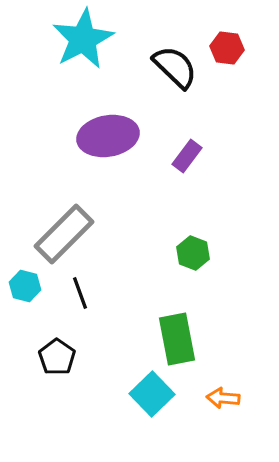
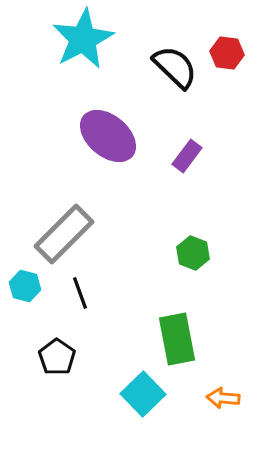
red hexagon: moved 5 px down
purple ellipse: rotated 50 degrees clockwise
cyan square: moved 9 px left
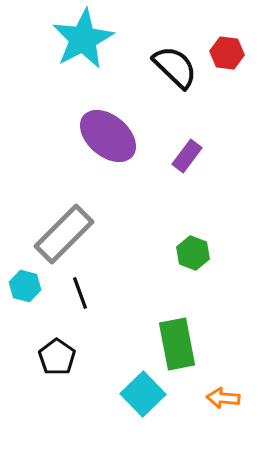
green rectangle: moved 5 px down
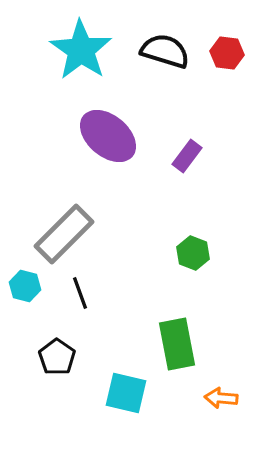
cyan star: moved 2 px left, 11 px down; rotated 10 degrees counterclockwise
black semicircle: moved 10 px left, 16 px up; rotated 27 degrees counterclockwise
cyan square: moved 17 px left, 1 px up; rotated 33 degrees counterclockwise
orange arrow: moved 2 px left
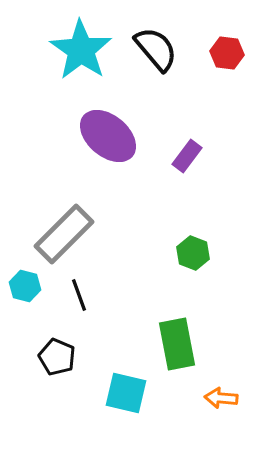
black semicircle: moved 9 px left, 2 px up; rotated 33 degrees clockwise
black line: moved 1 px left, 2 px down
black pentagon: rotated 12 degrees counterclockwise
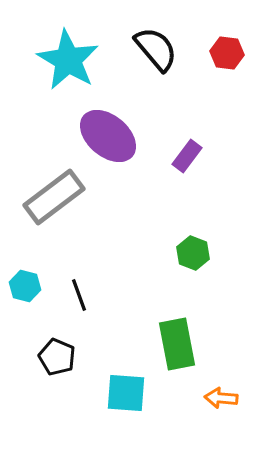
cyan star: moved 13 px left, 10 px down; rotated 4 degrees counterclockwise
gray rectangle: moved 10 px left, 37 px up; rotated 8 degrees clockwise
cyan square: rotated 9 degrees counterclockwise
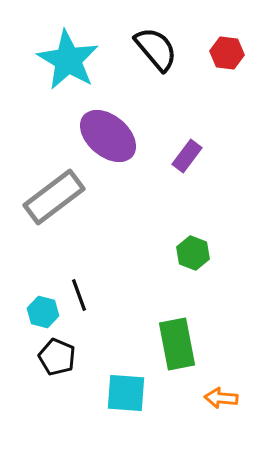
cyan hexagon: moved 18 px right, 26 px down
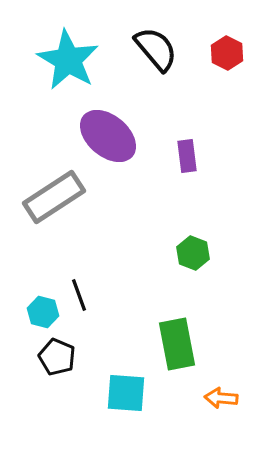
red hexagon: rotated 20 degrees clockwise
purple rectangle: rotated 44 degrees counterclockwise
gray rectangle: rotated 4 degrees clockwise
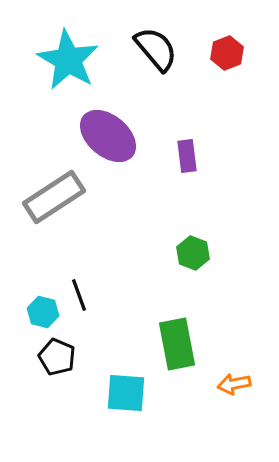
red hexagon: rotated 12 degrees clockwise
orange arrow: moved 13 px right, 14 px up; rotated 16 degrees counterclockwise
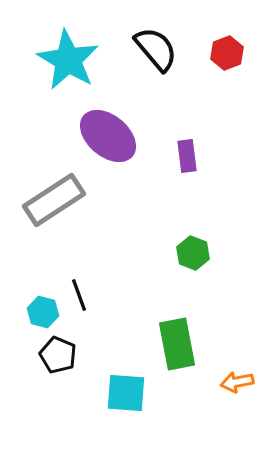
gray rectangle: moved 3 px down
black pentagon: moved 1 px right, 2 px up
orange arrow: moved 3 px right, 2 px up
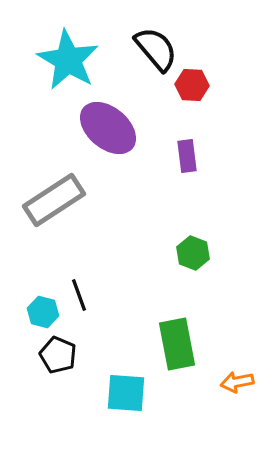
red hexagon: moved 35 px left, 32 px down; rotated 24 degrees clockwise
purple ellipse: moved 8 px up
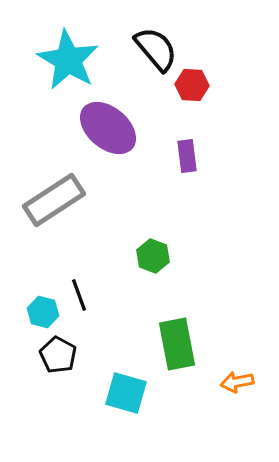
green hexagon: moved 40 px left, 3 px down
black pentagon: rotated 6 degrees clockwise
cyan square: rotated 12 degrees clockwise
